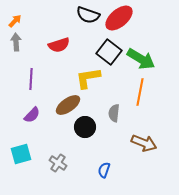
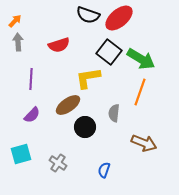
gray arrow: moved 2 px right
orange line: rotated 8 degrees clockwise
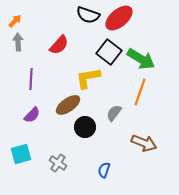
red semicircle: rotated 30 degrees counterclockwise
gray semicircle: rotated 30 degrees clockwise
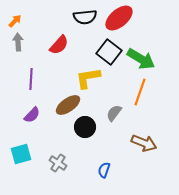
black semicircle: moved 3 px left, 2 px down; rotated 25 degrees counterclockwise
